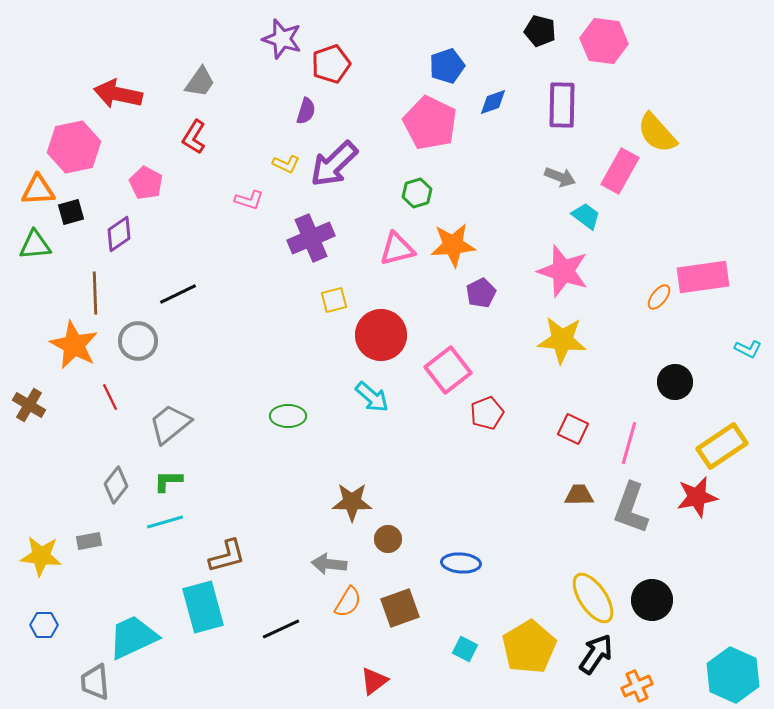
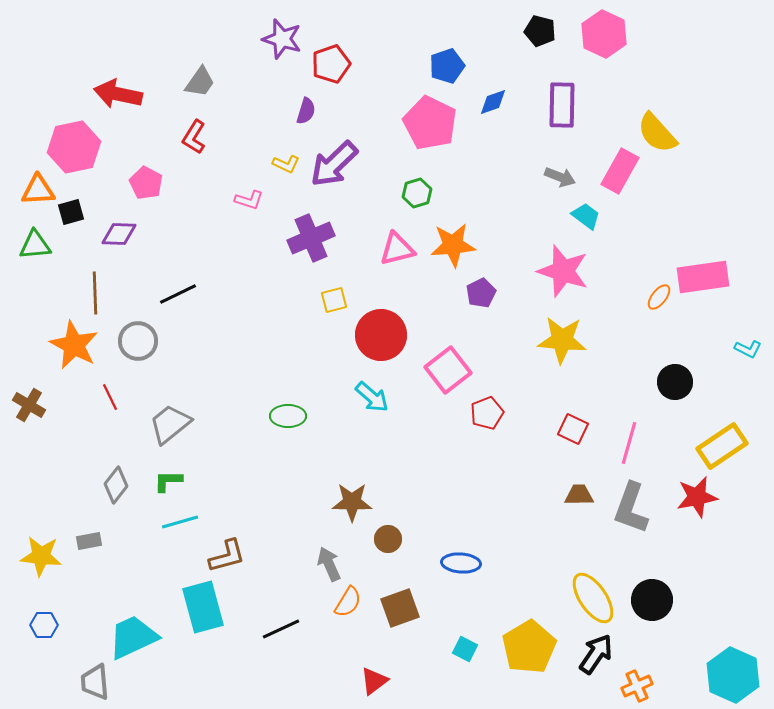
pink hexagon at (604, 41): moved 7 px up; rotated 18 degrees clockwise
purple diamond at (119, 234): rotated 36 degrees clockwise
cyan line at (165, 522): moved 15 px right
gray arrow at (329, 564): rotated 60 degrees clockwise
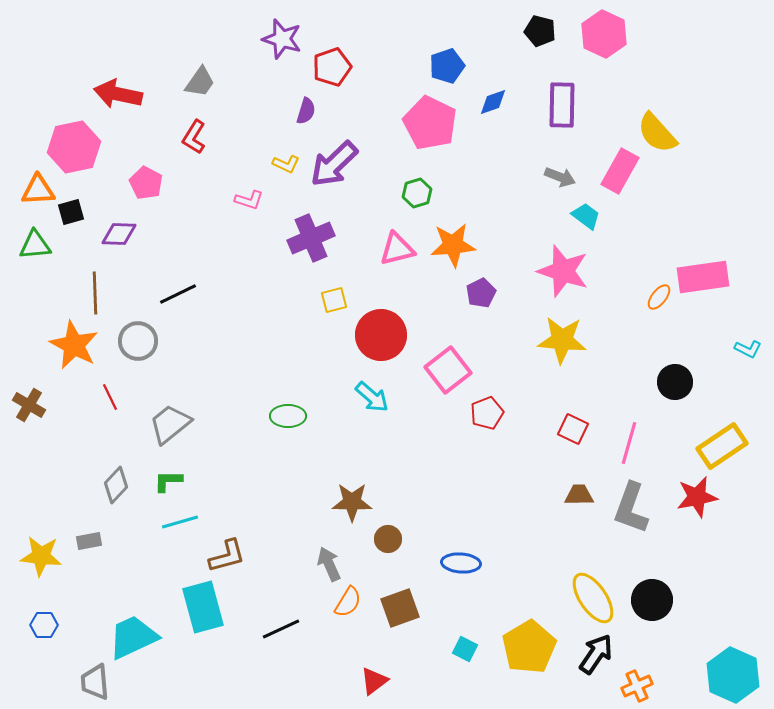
red pentagon at (331, 64): moved 1 px right, 3 px down
gray diamond at (116, 485): rotated 6 degrees clockwise
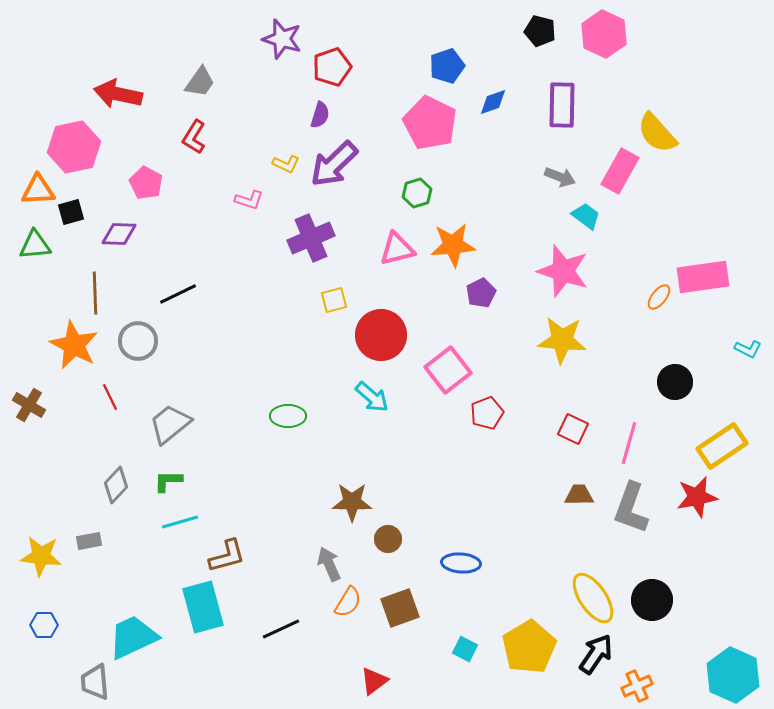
purple semicircle at (306, 111): moved 14 px right, 4 px down
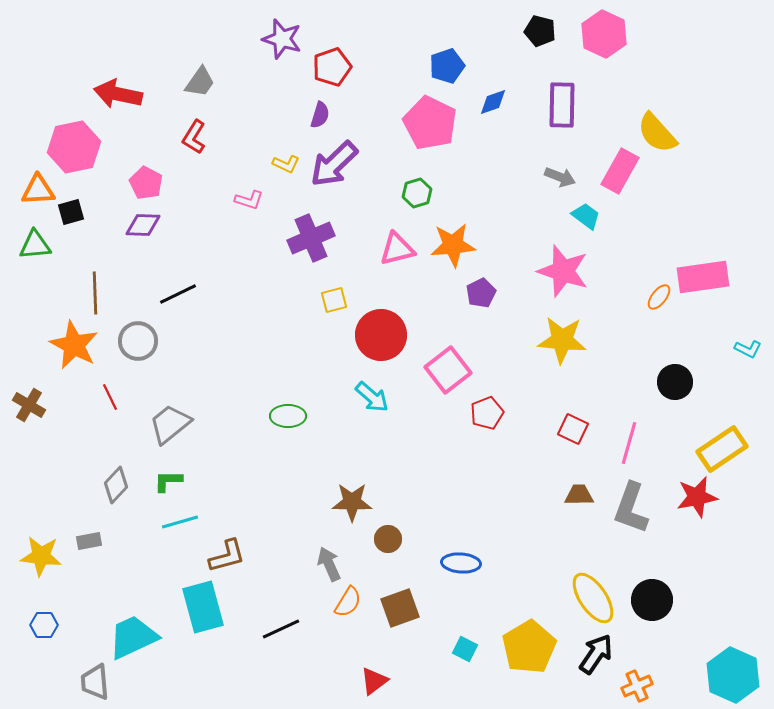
purple diamond at (119, 234): moved 24 px right, 9 px up
yellow rectangle at (722, 446): moved 3 px down
